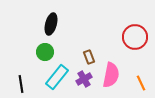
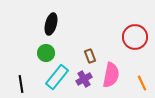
green circle: moved 1 px right, 1 px down
brown rectangle: moved 1 px right, 1 px up
orange line: moved 1 px right
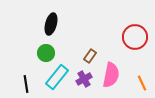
brown rectangle: rotated 56 degrees clockwise
black line: moved 5 px right
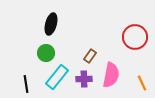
purple cross: rotated 28 degrees clockwise
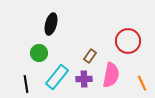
red circle: moved 7 px left, 4 px down
green circle: moved 7 px left
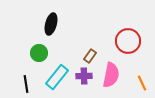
purple cross: moved 3 px up
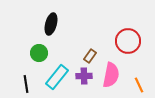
orange line: moved 3 px left, 2 px down
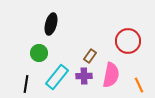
black line: rotated 18 degrees clockwise
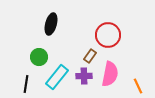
red circle: moved 20 px left, 6 px up
green circle: moved 4 px down
pink semicircle: moved 1 px left, 1 px up
orange line: moved 1 px left, 1 px down
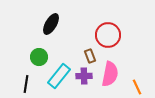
black ellipse: rotated 15 degrees clockwise
brown rectangle: rotated 56 degrees counterclockwise
cyan rectangle: moved 2 px right, 1 px up
orange line: moved 1 px left, 1 px down
